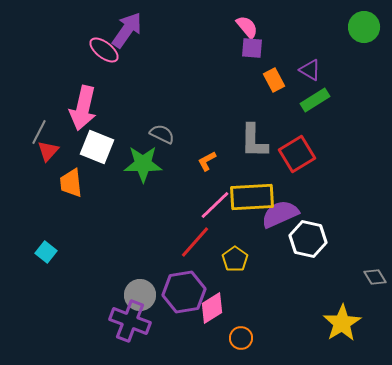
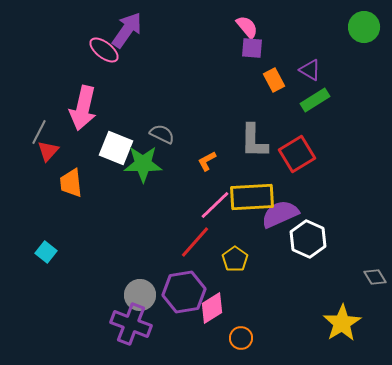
white square: moved 19 px right, 1 px down
white hexagon: rotated 12 degrees clockwise
purple cross: moved 1 px right, 3 px down
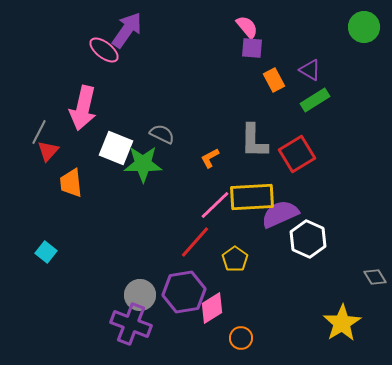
orange L-shape: moved 3 px right, 3 px up
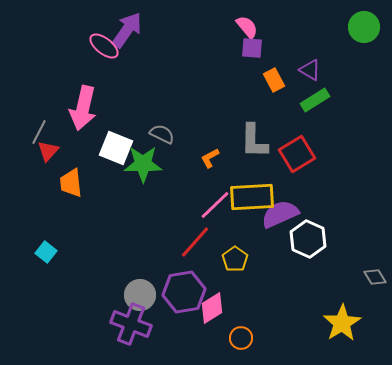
pink ellipse: moved 4 px up
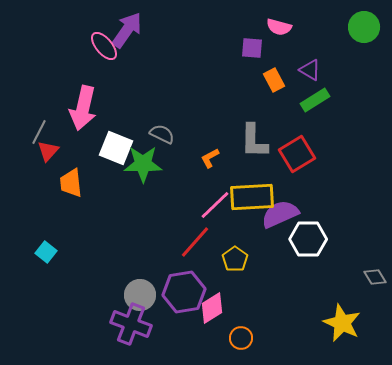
pink semicircle: moved 32 px right; rotated 145 degrees clockwise
pink ellipse: rotated 12 degrees clockwise
white hexagon: rotated 24 degrees counterclockwise
yellow star: rotated 15 degrees counterclockwise
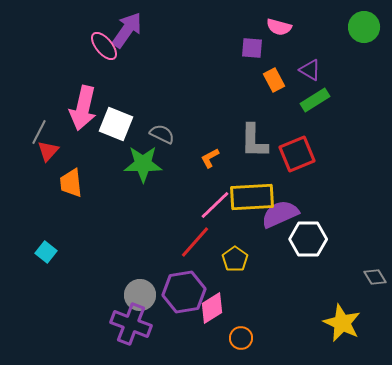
white square: moved 24 px up
red square: rotated 9 degrees clockwise
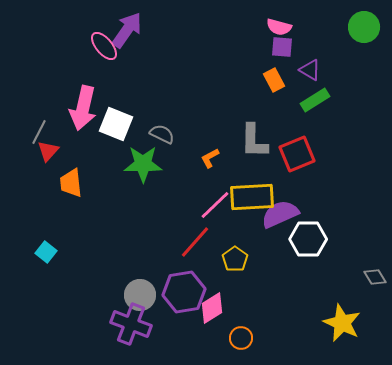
purple square: moved 30 px right, 1 px up
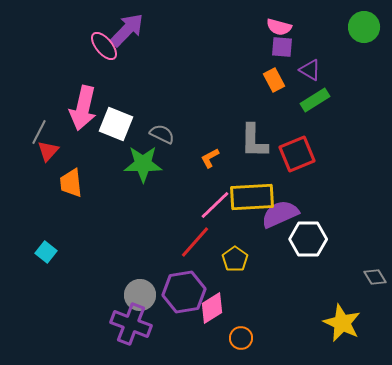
purple arrow: rotated 9 degrees clockwise
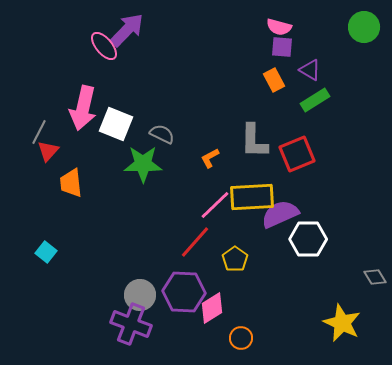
purple hexagon: rotated 12 degrees clockwise
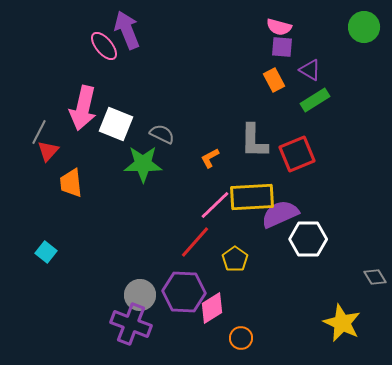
purple arrow: rotated 66 degrees counterclockwise
